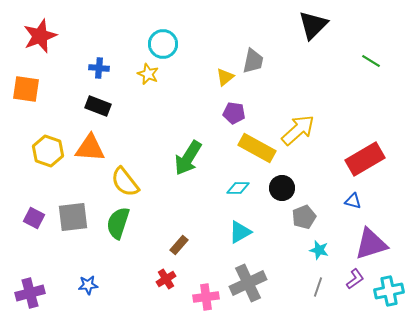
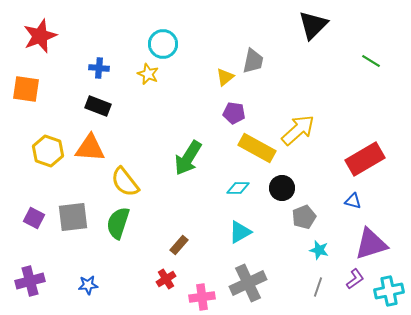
purple cross: moved 12 px up
pink cross: moved 4 px left
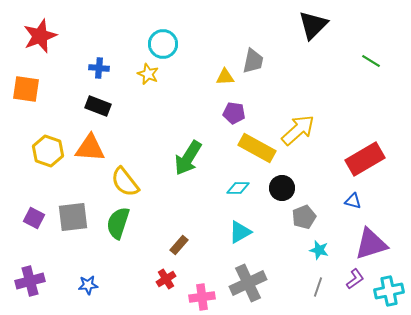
yellow triangle: rotated 36 degrees clockwise
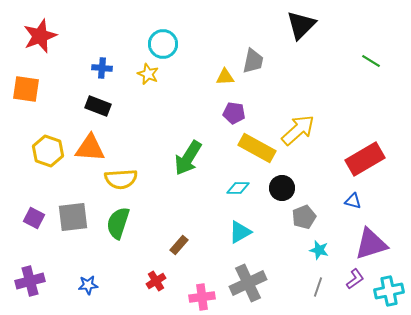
black triangle: moved 12 px left
blue cross: moved 3 px right
yellow semicircle: moved 4 px left, 3 px up; rotated 56 degrees counterclockwise
red cross: moved 10 px left, 2 px down
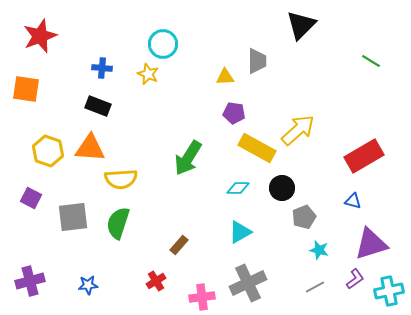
gray trapezoid: moved 4 px right; rotated 12 degrees counterclockwise
red rectangle: moved 1 px left, 3 px up
purple square: moved 3 px left, 20 px up
gray line: moved 3 px left; rotated 42 degrees clockwise
